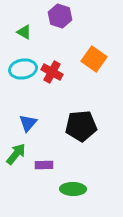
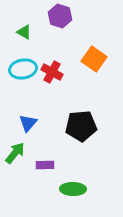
green arrow: moved 1 px left, 1 px up
purple rectangle: moved 1 px right
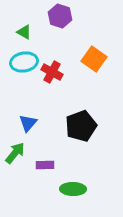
cyan ellipse: moved 1 px right, 7 px up
black pentagon: rotated 16 degrees counterclockwise
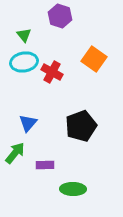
green triangle: moved 3 px down; rotated 21 degrees clockwise
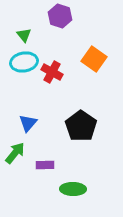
black pentagon: rotated 16 degrees counterclockwise
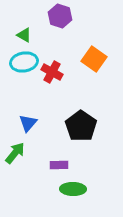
green triangle: rotated 21 degrees counterclockwise
purple rectangle: moved 14 px right
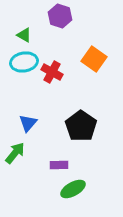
green ellipse: rotated 30 degrees counterclockwise
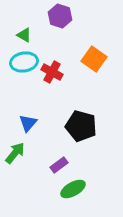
black pentagon: rotated 20 degrees counterclockwise
purple rectangle: rotated 36 degrees counterclockwise
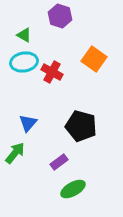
purple rectangle: moved 3 px up
